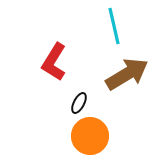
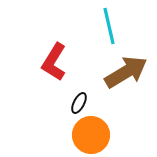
cyan line: moved 5 px left
brown arrow: moved 1 px left, 2 px up
orange circle: moved 1 px right, 1 px up
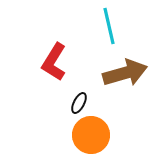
brown arrow: moved 1 px left, 1 px down; rotated 15 degrees clockwise
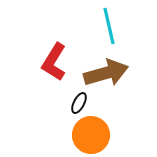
brown arrow: moved 19 px left
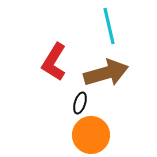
black ellipse: moved 1 px right; rotated 10 degrees counterclockwise
